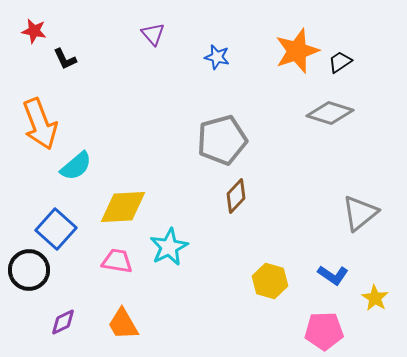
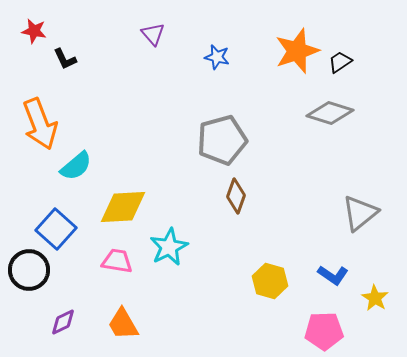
brown diamond: rotated 24 degrees counterclockwise
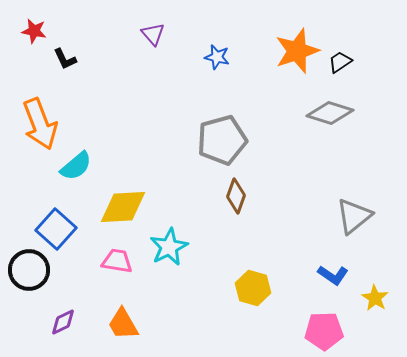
gray triangle: moved 6 px left, 3 px down
yellow hexagon: moved 17 px left, 7 px down
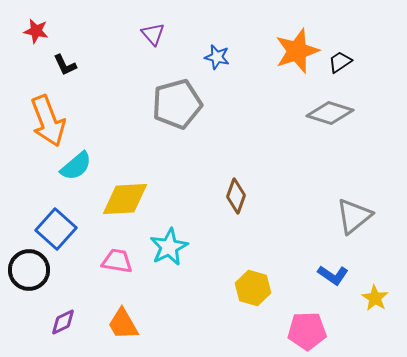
red star: moved 2 px right
black L-shape: moved 6 px down
orange arrow: moved 8 px right, 3 px up
gray pentagon: moved 45 px left, 36 px up
yellow diamond: moved 2 px right, 8 px up
pink pentagon: moved 17 px left
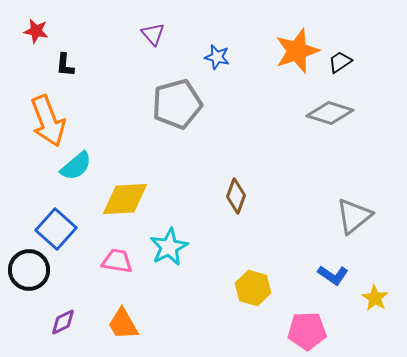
black L-shape: rotated 30 degrees clockwise
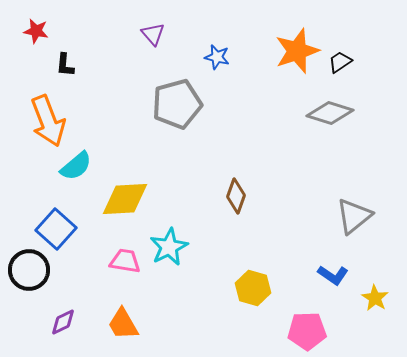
pink trapezoid: moved 8 px right
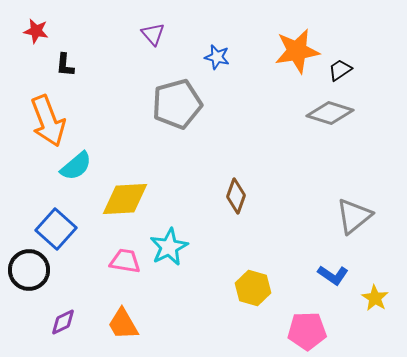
orange star: rotated 9 degrees clockwise
black trapezoid: moved 8 px down
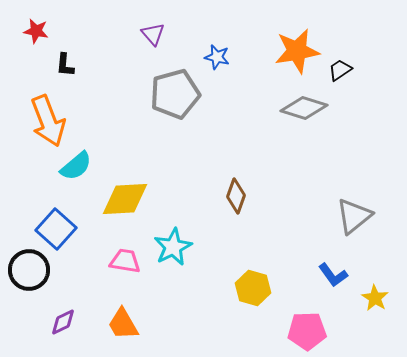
gray pentagon: moved 2 px left, 10 px up
gray diamond: moved 26 px left, 5 px up
cyan star: moved 4 px right
blue L-shape: rotated 20 degrees clockwise
